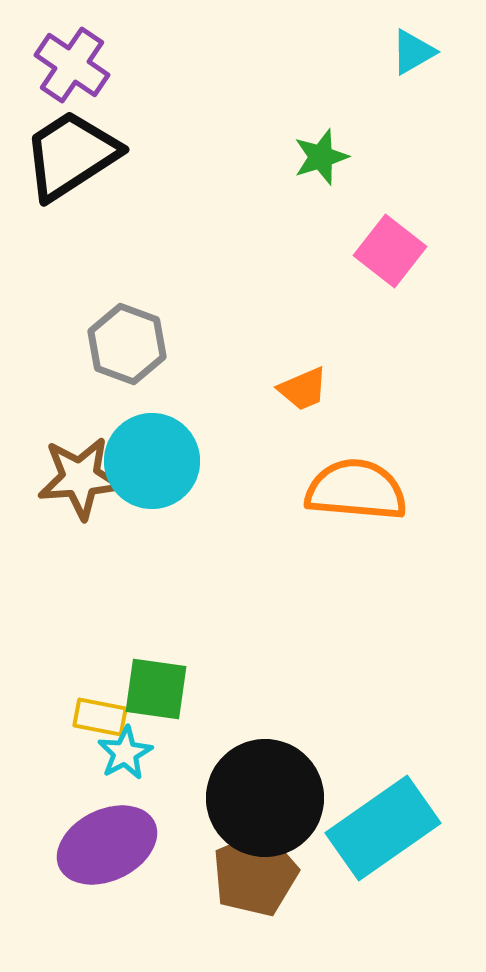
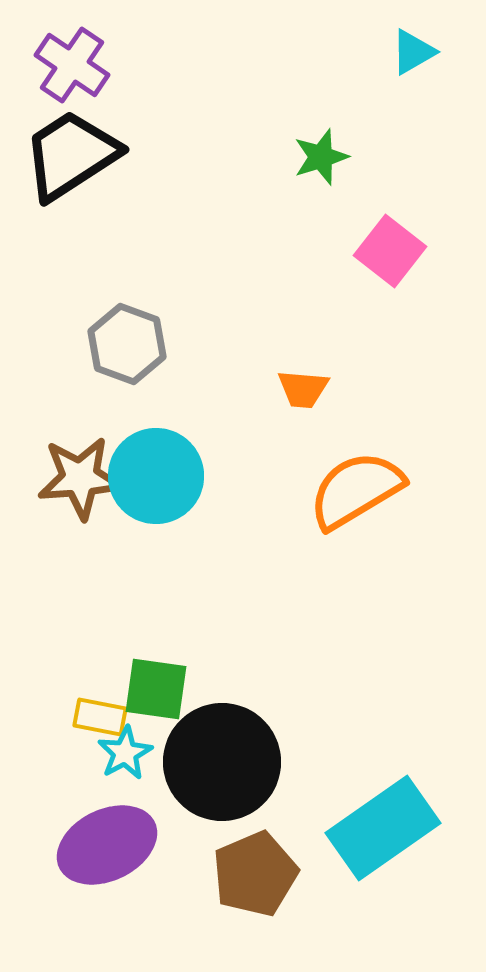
orange trapezoid: rotated 28 degrees clockwise
cyan circle: moved 4 px right, 15 px down
orange semicircle: rotated 36 degrees counterclockwise
black circle: moved 43 px left, 36 px up
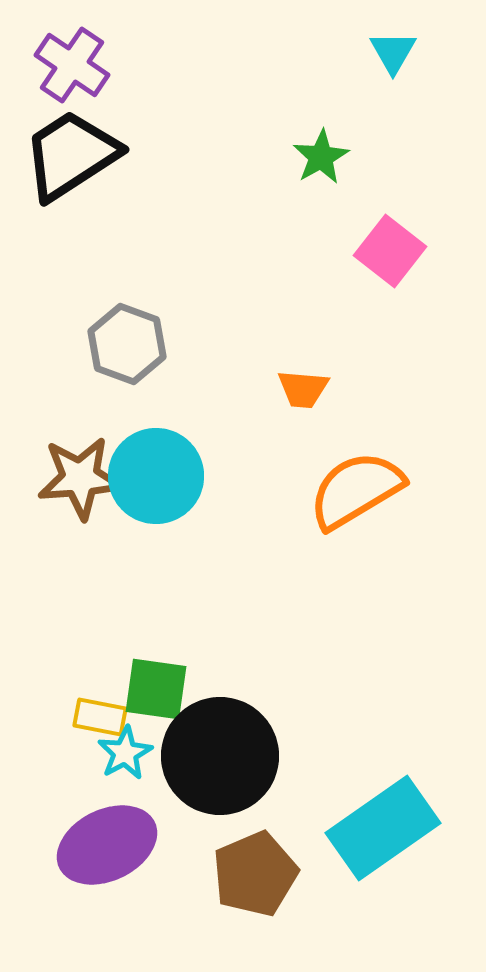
cyan triangle: moved 20 px left; rotated 30 degrees counterclockwise
green star: rotated 12 degrees counterclockwise
black circle: moved 2 px left, 6 px up
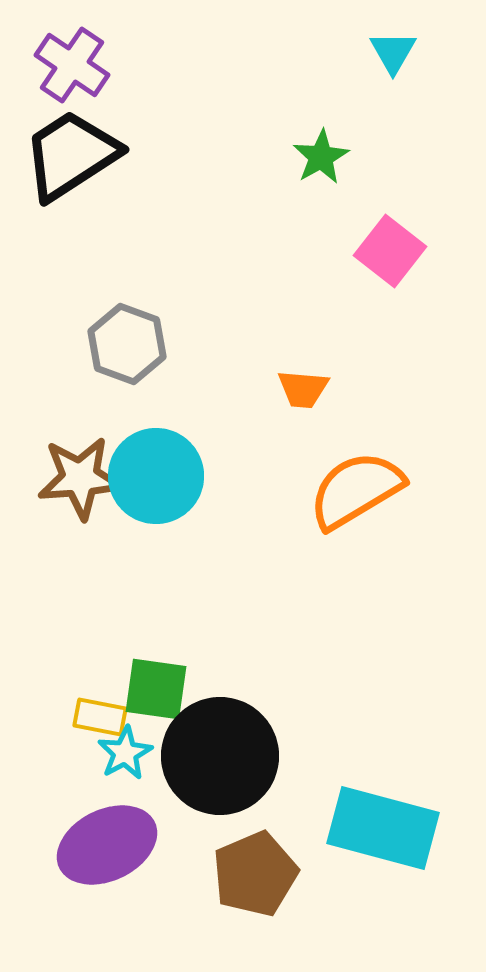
cyan rectangle: rotated 50 degrees clockwise
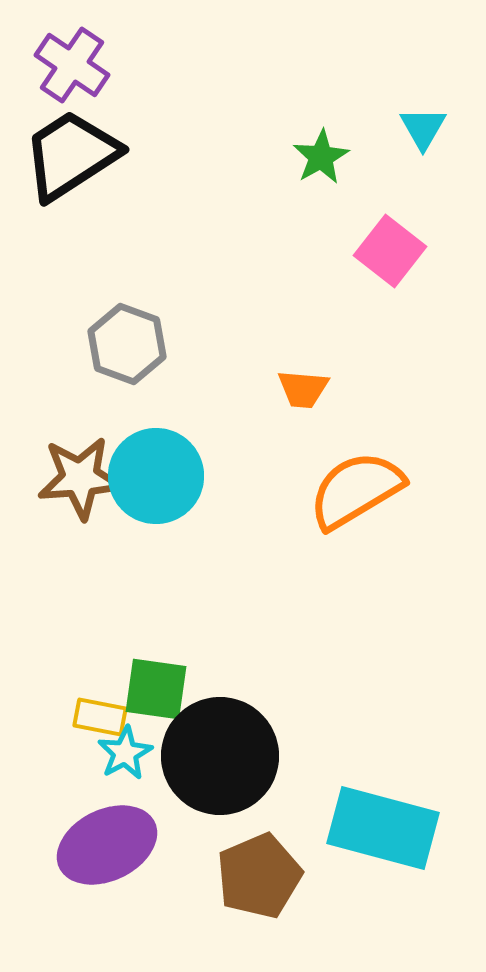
cyan triangle: moved 30 px right, 76 px down
brown pentagon: moved 4 px right, 2 px down
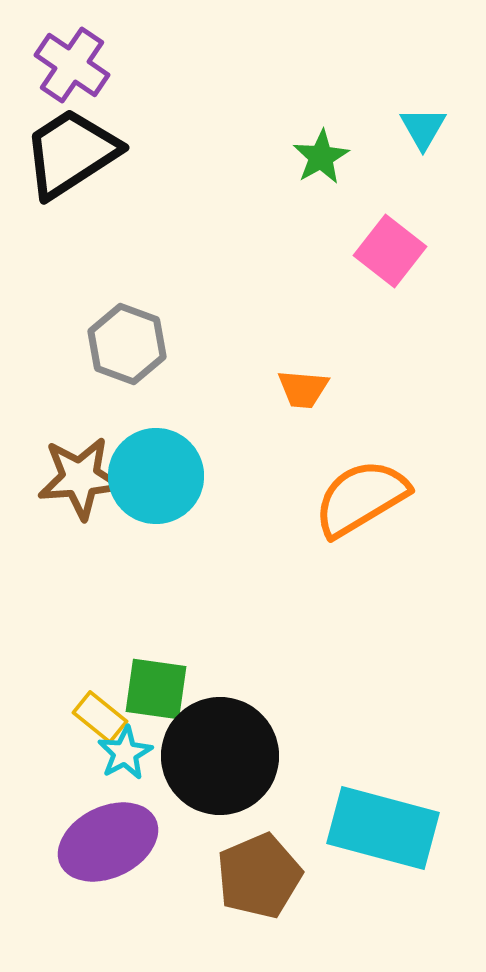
black trapezoid: moved 2 px up
orange semicircle: moved 5 px right, 8 px down
yellow rectangle: rotated 28 degrees clockwise
purple ellipse: moved 1 px right, 3 px up
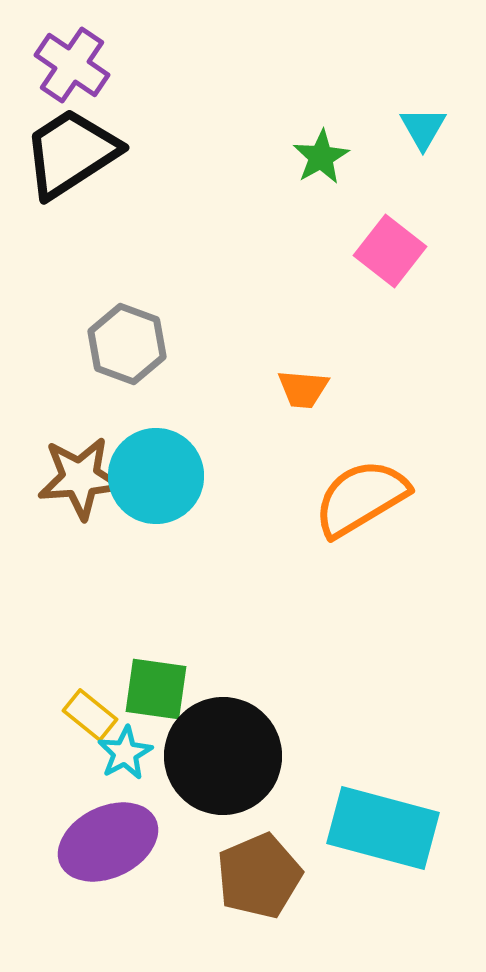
yellow rectangle: moved 10 px left, 2 px up
black circle: moved 3 px right
